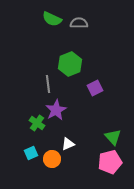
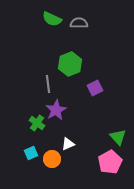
green triangle: moved 5 px right
pink pentagon: rotated 15 degrees counterclockwise
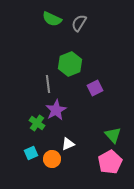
gray semicircle: rotated 60 degrees counterclockwise
green triangle: moved 5 px left, 2 px up
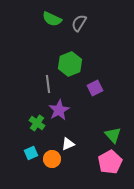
purple star: moved 3 px right
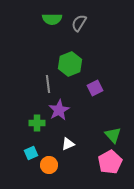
green semicircle: rotated 24 degrees counterclockwise
green cross: rotated 35 degrees counterclockwise
orange circle: moved 3 px left, 6 px down
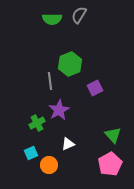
gray semicircle: moved 8 px up
gray line: moved 2 px right, 3 px up
green cross: rotated 28 degrees counterclockwise
pink pentagon: moved 2 px down
